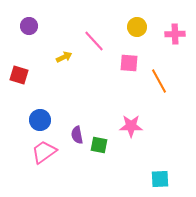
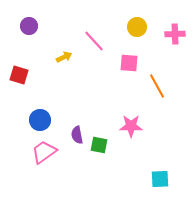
orange line: moved 2 px left, 5 px down
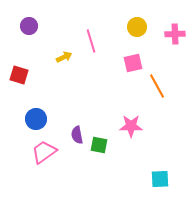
pink line: moved 3 px left; rotated 25 degrees clockwise
pink square: moved 4 px right; rotated 18 degrees counterclockwise
blue circle: moved 4 px left, 1 px up
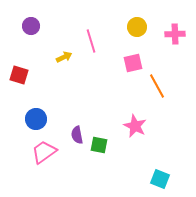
purple circle: moved 2 px right
pink star: moved 4 px right; rotated 25 degrees clockwise
cyan square: rotated 24 degrees clockwise
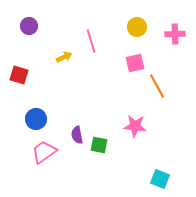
purple circle: moved 2 px left
pink square: moved 2 px right
pink star: rotated 20 degrees counterclockwise
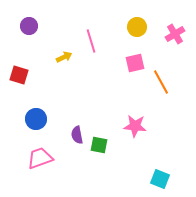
pink cross: rotated 30 degrees counterclockwise
orange line: moved 4 px right, 4 px up
pink trapezoid: moved 4 px left, 6 px down; rotated 16 degrees clockwise
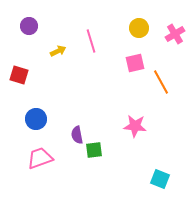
yellow circle: moved 2 px right, 1 px down
yellow arrow: moved 6 px left, 6 px up
green square: moved 5 px left, 5 px down; rotated 18 degrees counterclockwise
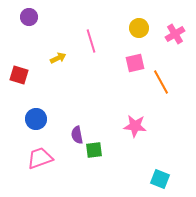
purple circle: moved 9 px up
yellow arrow: moved 7 px down
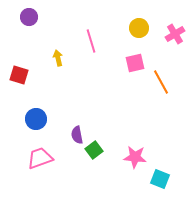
yellow arrow: rotated 77 degrees counterclockwise
pink star: moved 31 px down
green square: rotated 30 degrees counterclockwise
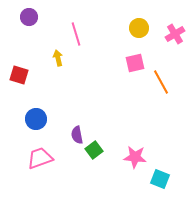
pink line: moved 15 px left, 7 px up
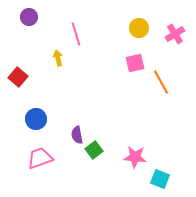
red square: moved 1 px left, 2 px down; rotated 24 degrees clockwise
